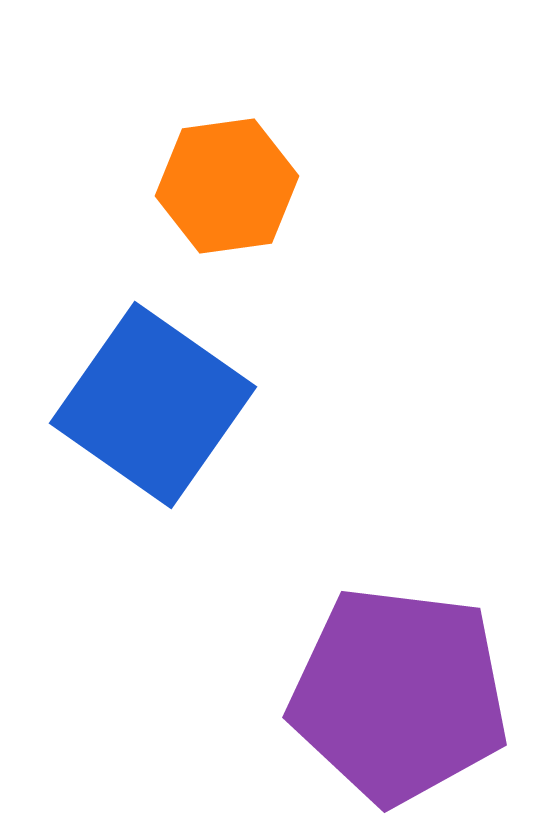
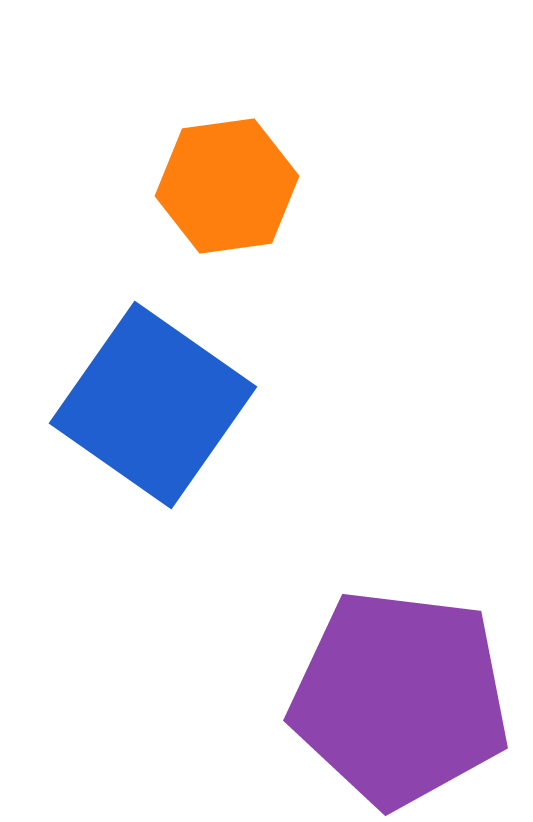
purple pentagon: moved 1 px right, 3 px down
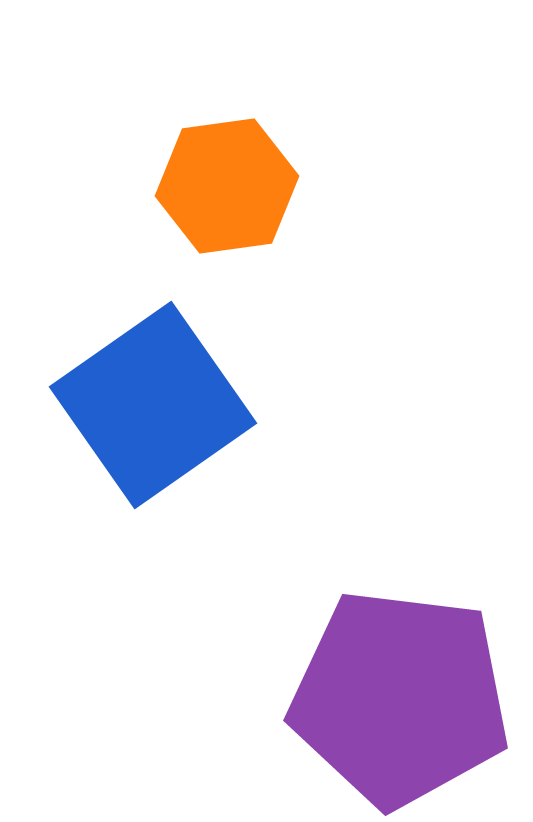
blue square: rotated 20 degrees clockwise
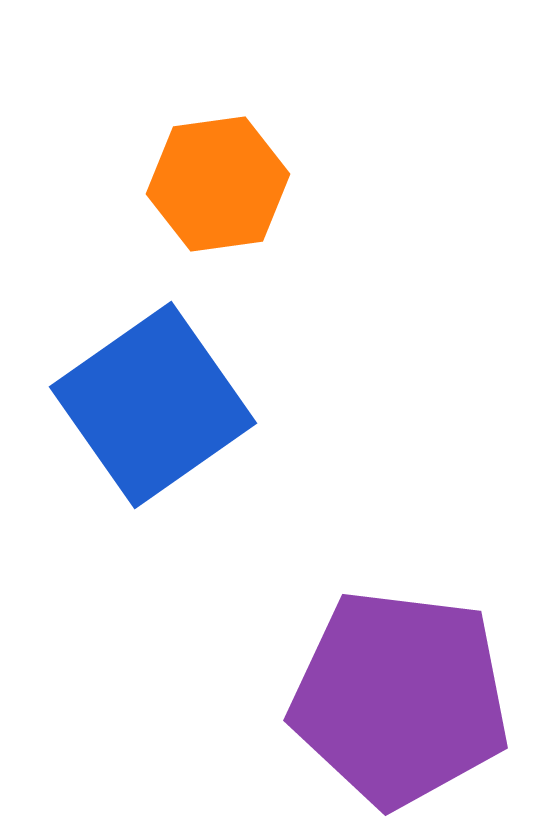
orange hexagon: moved 9 px left, 2 px up
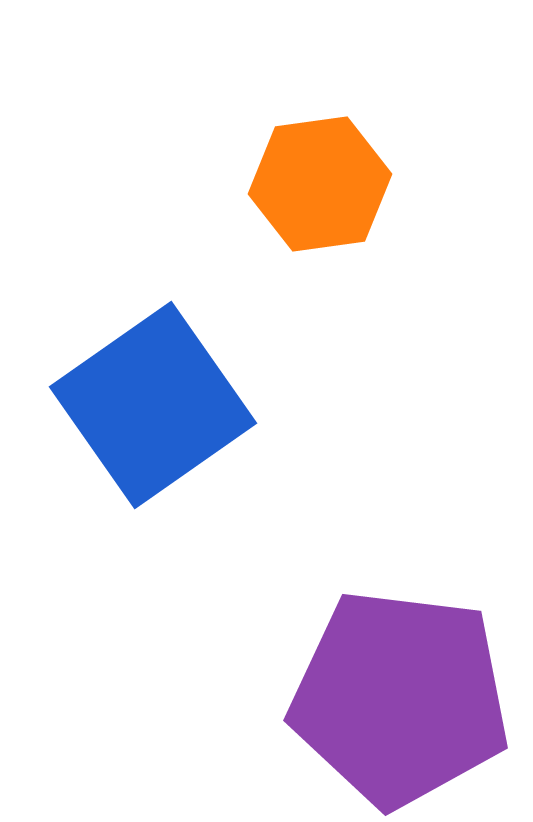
orange hexagon: moved 102 px right
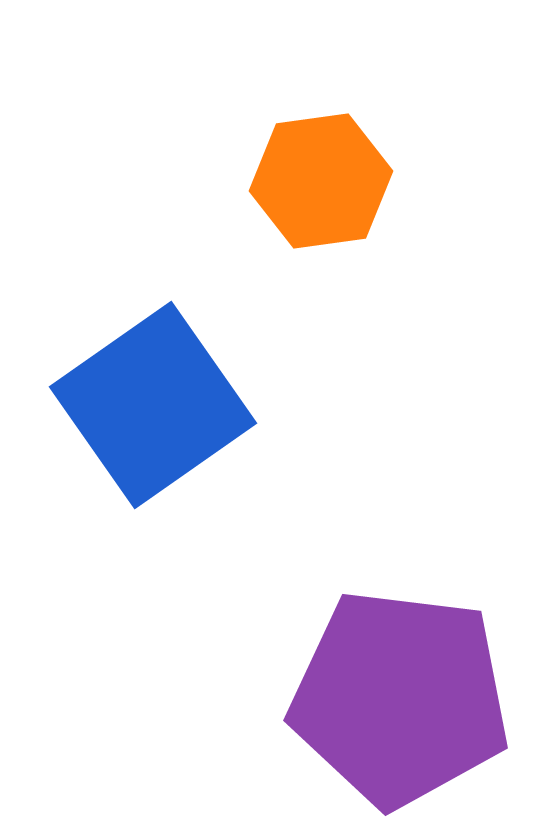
orange hexagon: moved 1 px right, 3 px up
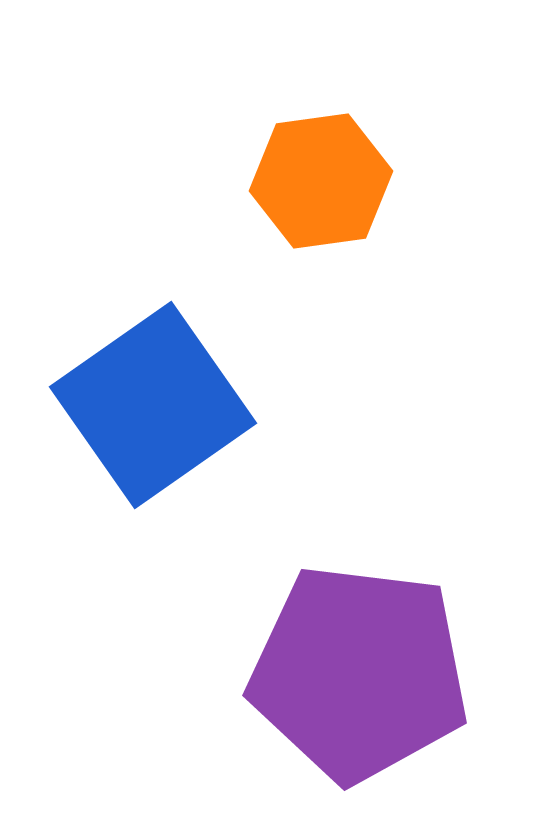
purple pentagon: moved 41 px left, 25 px up
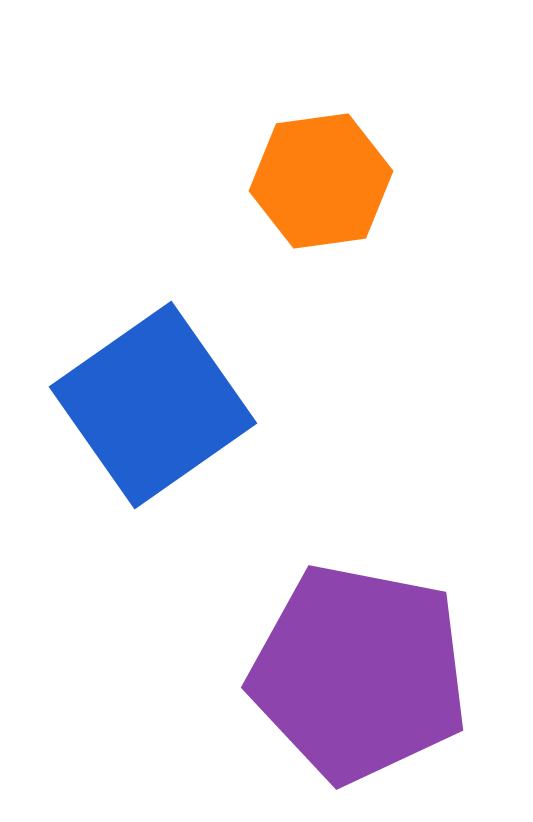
purple pentagon: rotated 4 degrees clockwise
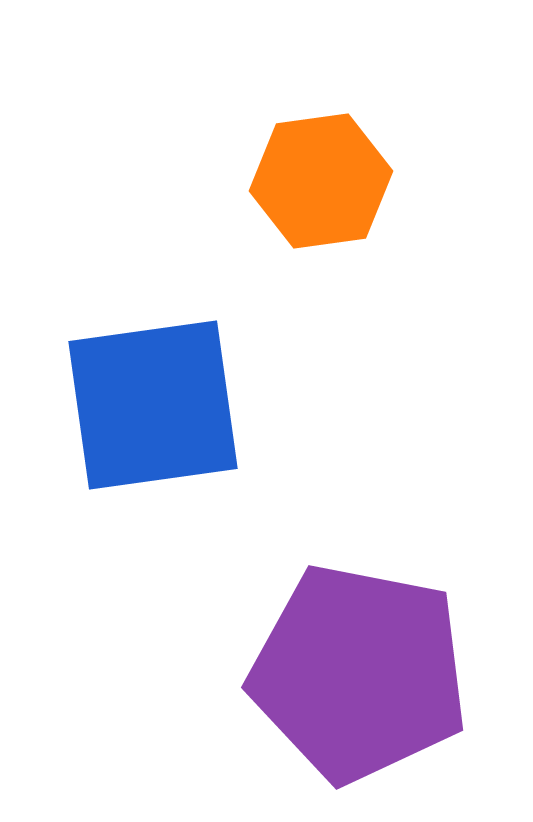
blue square: rotated 27 degrees clockwise
